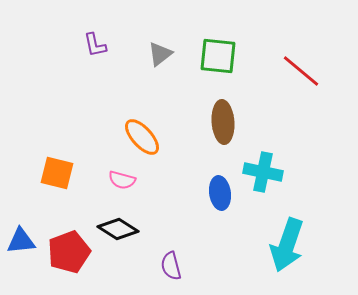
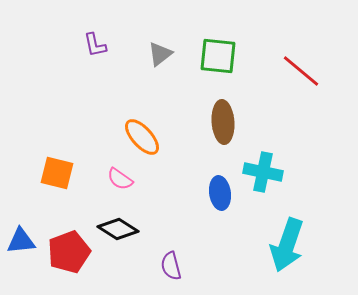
pink semicircle: moved 2 px left, 1 px up; rotated 20 degrees clockwise
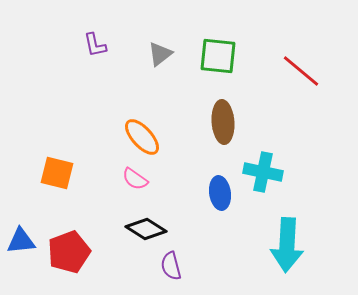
pink semicircle: moved 15 px right
black diamond: moved 28 px right
cyan arrow: rotated 16 degrees counterclockwise
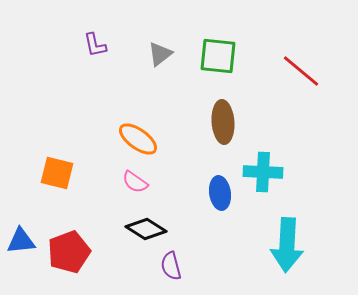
orange ellipse: moved 4 px left, 2 px down; rotated 12 degrees counterclockwise
cyan cross: rotated 9 degrees counterclockwise
pink semicircle: moved 3 px down
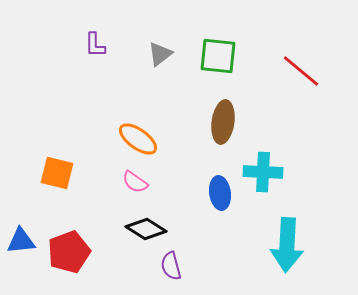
purple L-shape: rotated 12 degrees clockwise
brown ellipse: rotated 12 degrees clockwise
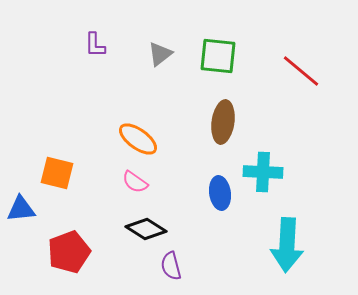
blue triangle: moved 32 px up
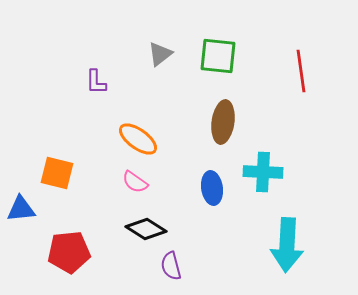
purple L-shape: moved 1 px right, 37 px down
red line: rotated 42 degrees clockwise
blue ellipse: moved 8 px left, 5 px up
red pentagon: rotated 15 degrees clockwise
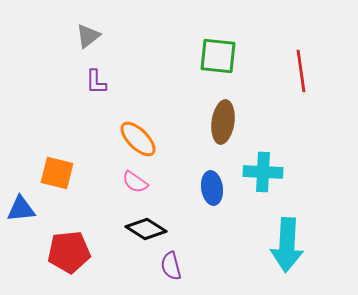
gray triangle: moved 72 px left, 18 px up
orange ellipse: rotated 9 degrees clockwise
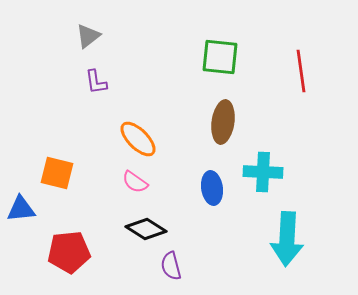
green square: moved 2 px right, 1 px down
purple L-shape: rotated 8 degrees counterclockwise
cyan arrow: moved 6 px up
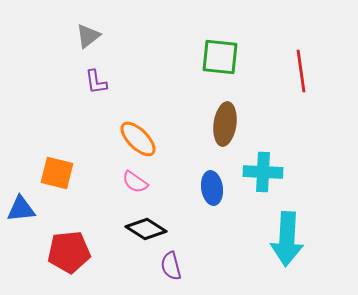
brown ellipse: moved 2 px right, 2 px down
